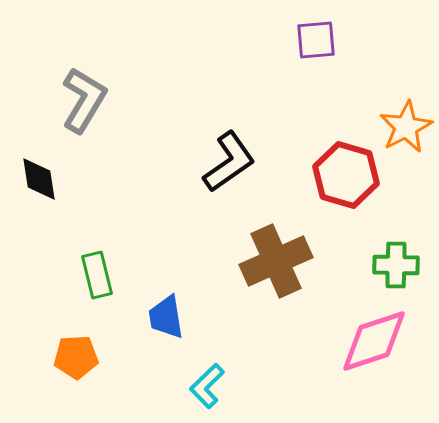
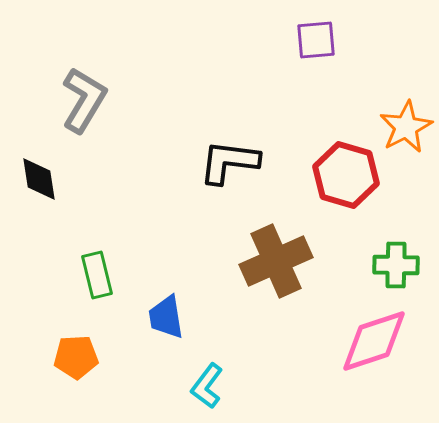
black L-shape: rotated 138 degrees counterclockwise
cyan L-shape: rotated 9 degrees counterclockwise
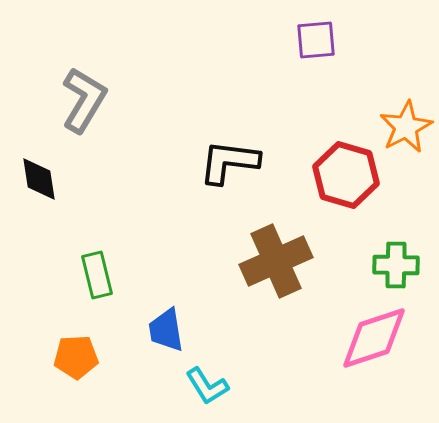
blue trapezoid: moved 13 px down
pink diamond: moved 3 px up
cyan L-shape: rotated 69 degrees counterclockwise
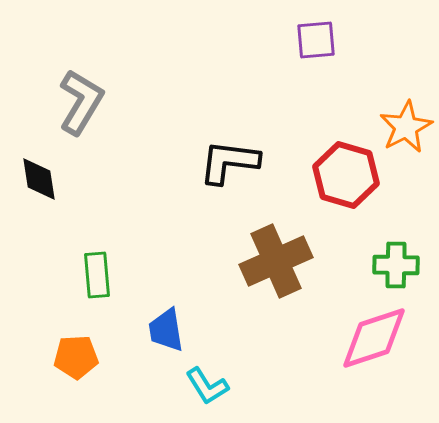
gray L-shape: moved 3 px left, 2 px down
green rectangle: rotated 9 degrees clockwise
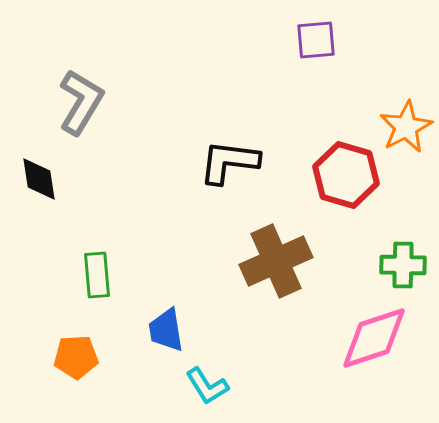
green cross: moved 7 px right
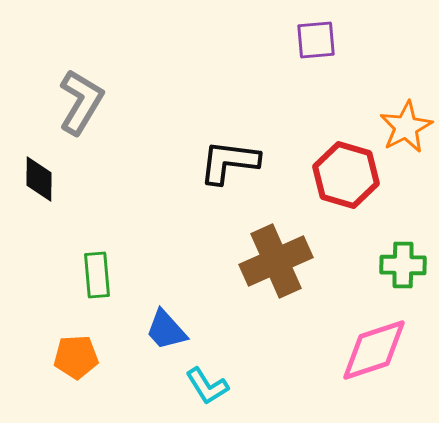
black diamond: rotated 9 degrees clockwise
blue trapezoid: rotated 33 degrees counterclockwise
pink diamond: moved 12 px down
